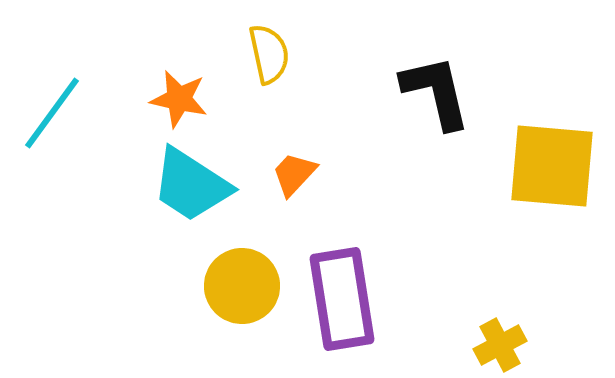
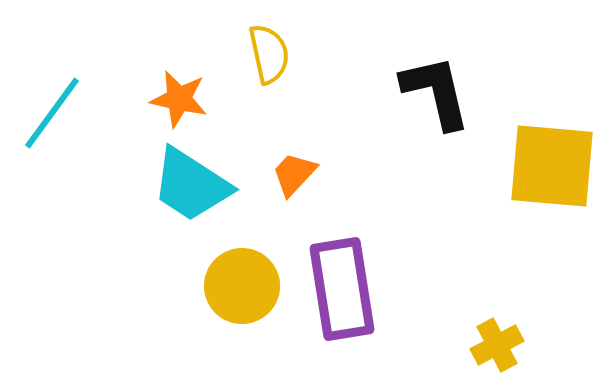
purple rectangle: moved 10 px up
yellow cross: moved 3 px left
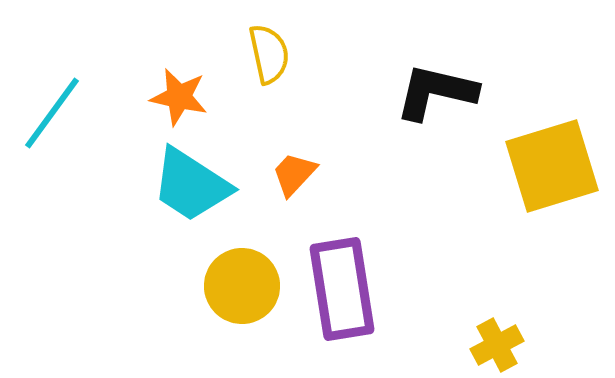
black L-shape: rotated 64 degrees counterclockwise
orange star: moved 2 px up
yellow square: rotated 22 degrees counterclockwise
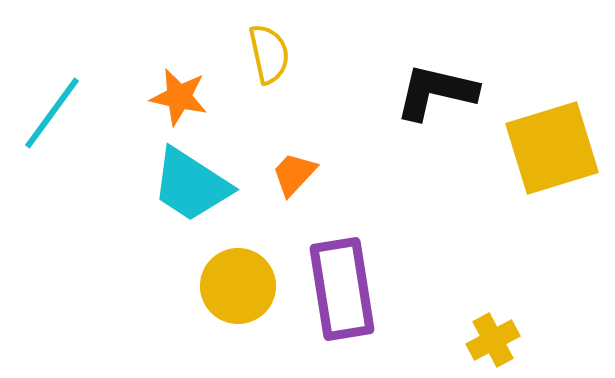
yellow square: moved 18 px up
yellow circle: moved 4 px left
yellow cross: moved 4 px left, 5 px up
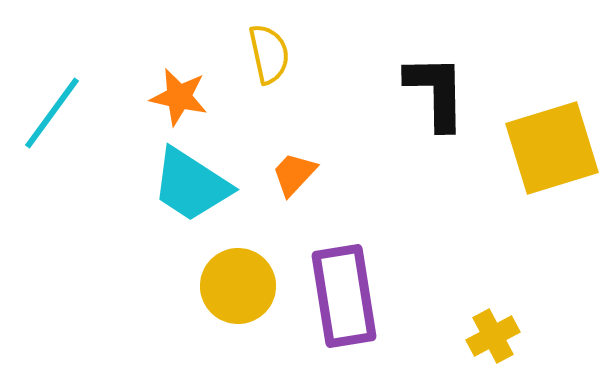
black L-shape: rotated 76 degrees clockwise
purple rectangle: moved 2 px right, 7 px down
yellow cross: moved 4 px up
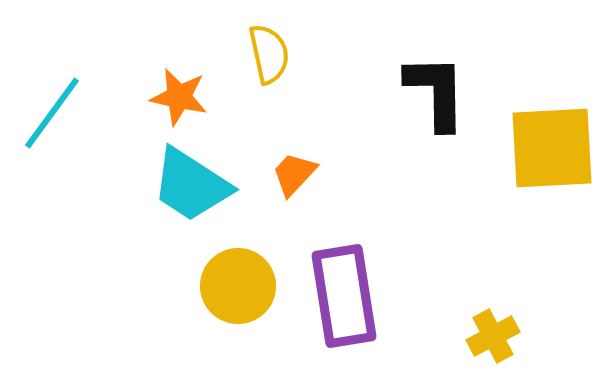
yellow square: rotated 14 degrees clockwise
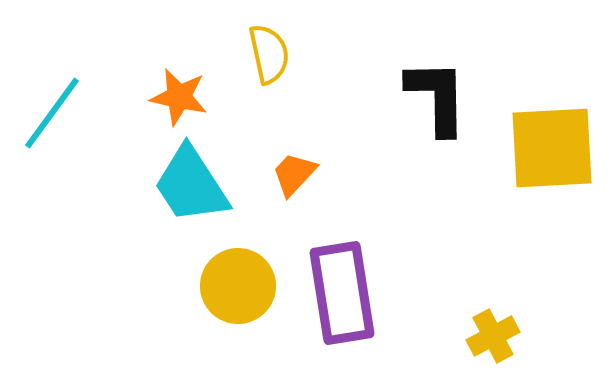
black L-shape: moved 1 px right, 5 px down
cyan trapezoid: rotated 24 degrees clockwise
purple rectangle: moved 2 px left, 3 px up
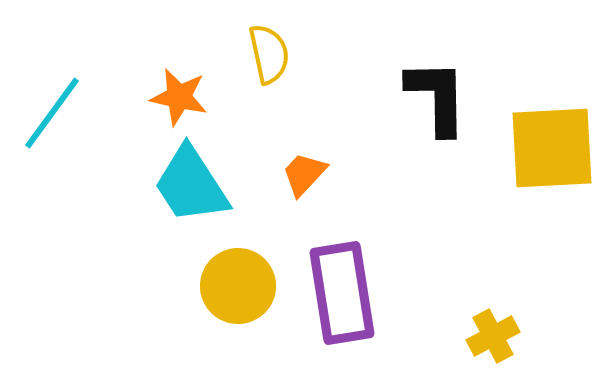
orange trapezoid: moved 10 px right
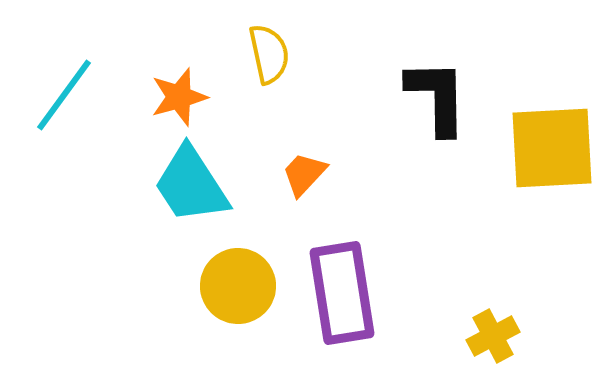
orange star: rotated 28 degrees counterclockwise
cyan line: moved 12 px right, 18 px up
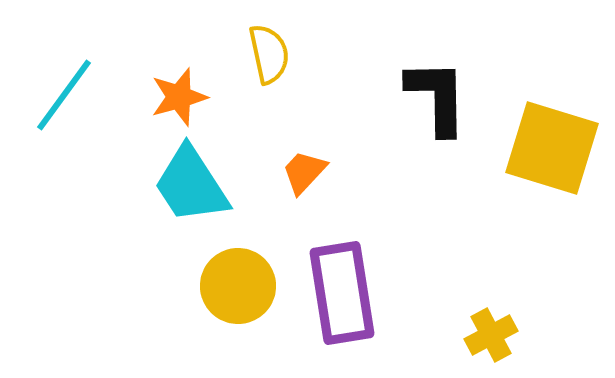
yellow square: rotated 20 degrees clockwise
orange trapezoid: moved 2 px up
yellow cross: moved 2 px left, 1 px up
